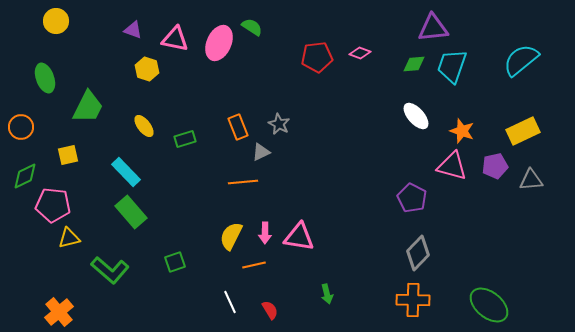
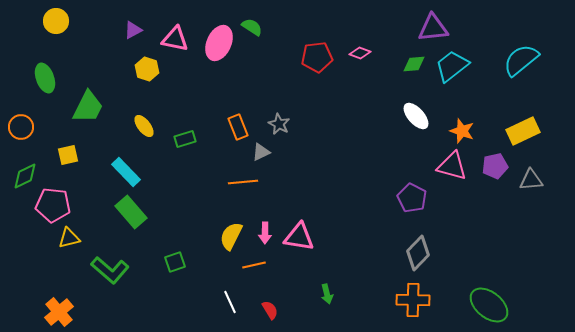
purple triangle at (133, 30): rotated 48 degrees counterclockwise
cyan trapezoid at (452, 66): rotated 33 degrees clockwise
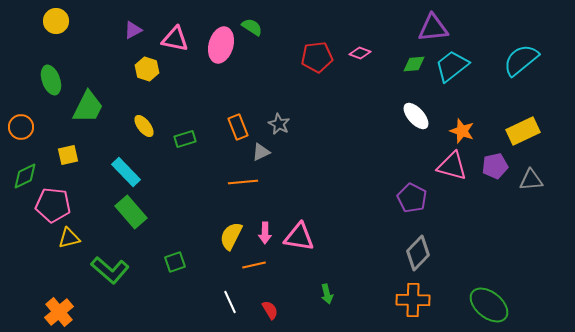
pink ellipse at (219, 43): moved 2 px right, 2 px down; rotated 8 degrees counterclockwise
green ellipse at (45, 78): moved 6 px right, 2 px down
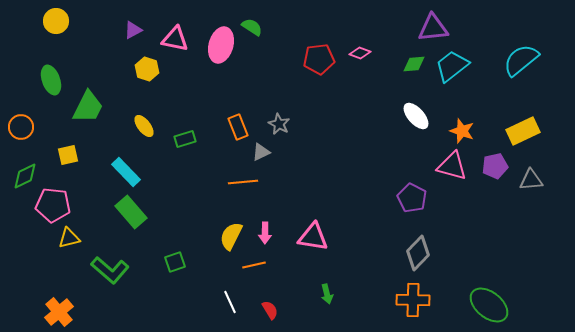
red pentagon at (317, 57): moved 2 px right, 2 px down
pink triangle at (299, 237): moved 14 px right
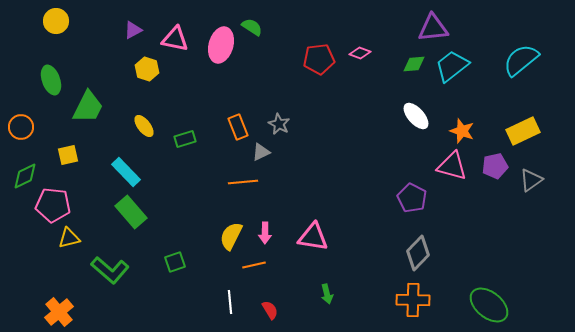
gray triangle at (531, 180): rotated 30 degrees counterclockwise
white line at (230, 302): rotated 20 degrees clockwise
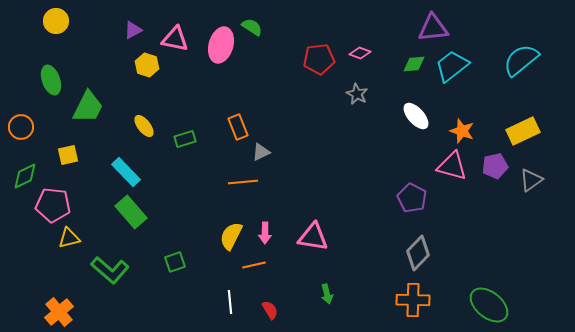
yellow hexagon at (147, 69): moved 4 px up
gray star at (279, 124): moved 78 px right, 30 px up
